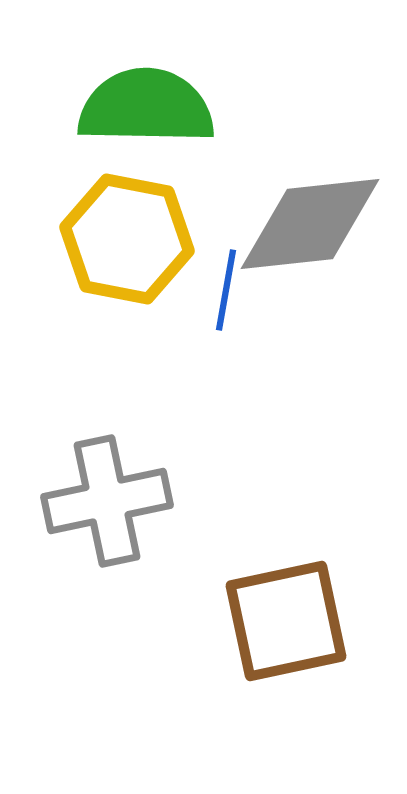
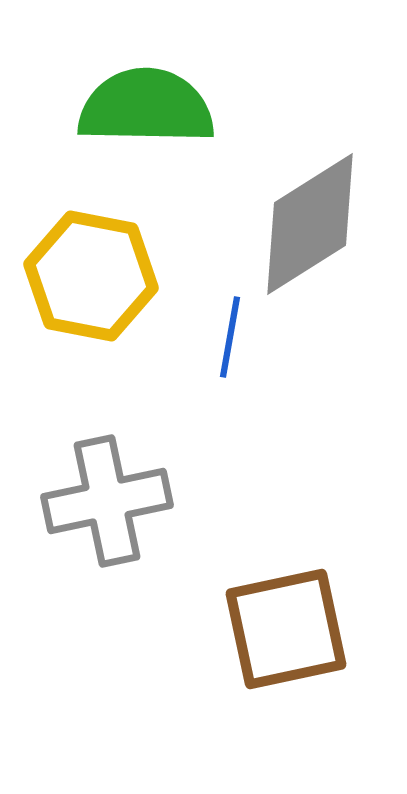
gray diamond: rotated 26 degrees counterclockwise
yellow hexagon: moved 36 px left, 37 px down
blue line: moved 4 px right, 47 px down
brown square: moved 8 px down
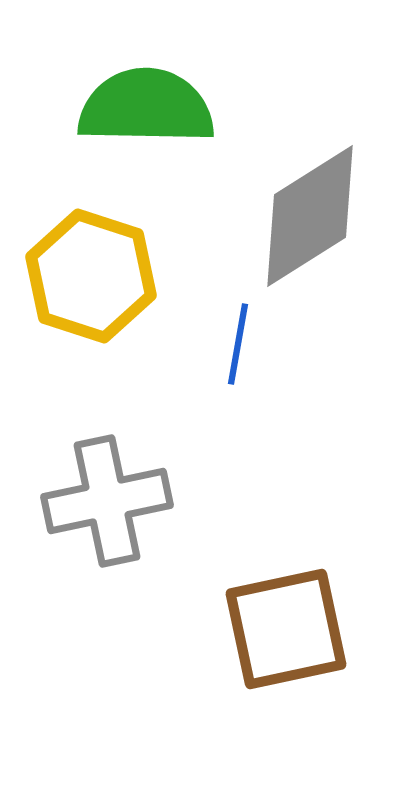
gray diamond: moved 8 px up
yellow hexagon: rotated 7 degrees clockwise
blue line: moved 8 px right, 7 px down
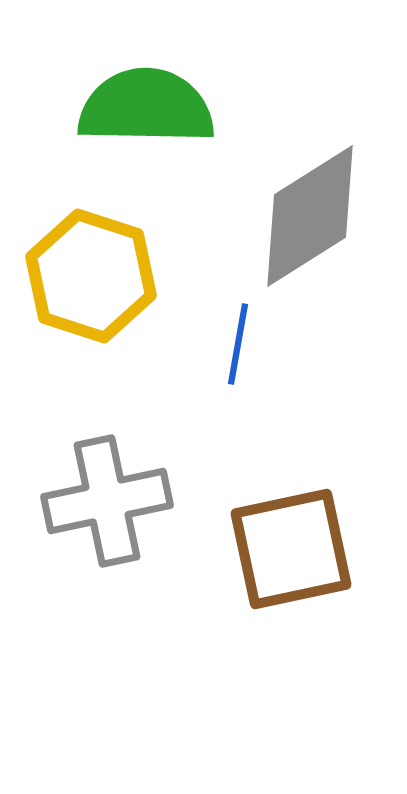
brown square: moved 5 px right, 80 px up
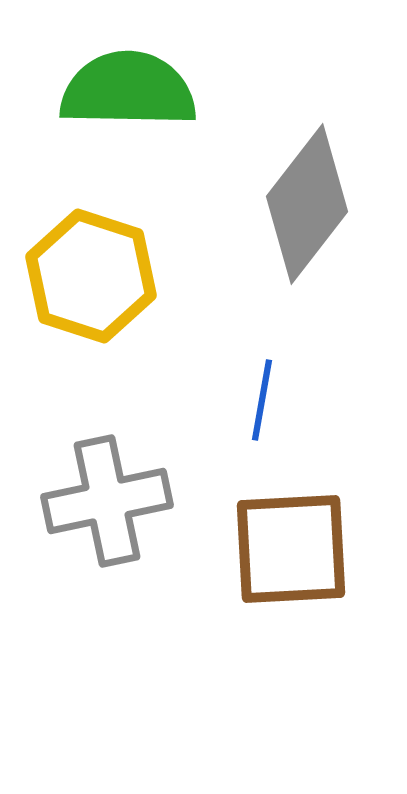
green semicircle: moved 18 px left, 17 px up
gray diamond: moved 3 px left, 12 px up; rotated 20 degrees counterclockwise
blue line: moved 24 px right, 56 px down
brown square: rotated 9 degrees clockwise
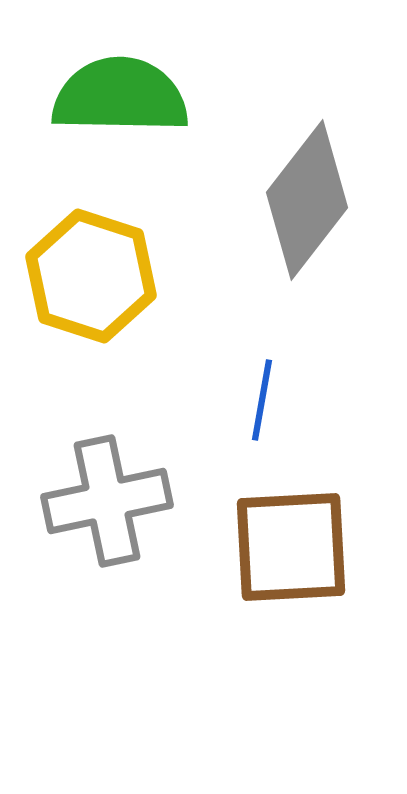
green semicircle: moved 8 px left, 6 px down
gray diamond: moved 4 px up
brown square: moved 2 px up
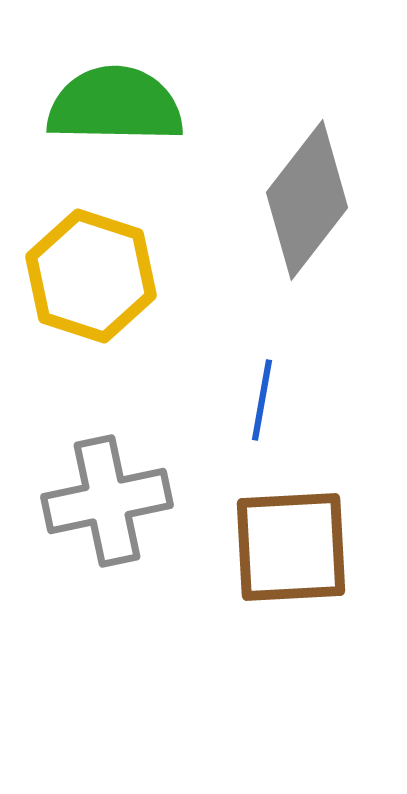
green semicircle: moved 5 px left, 9 px down
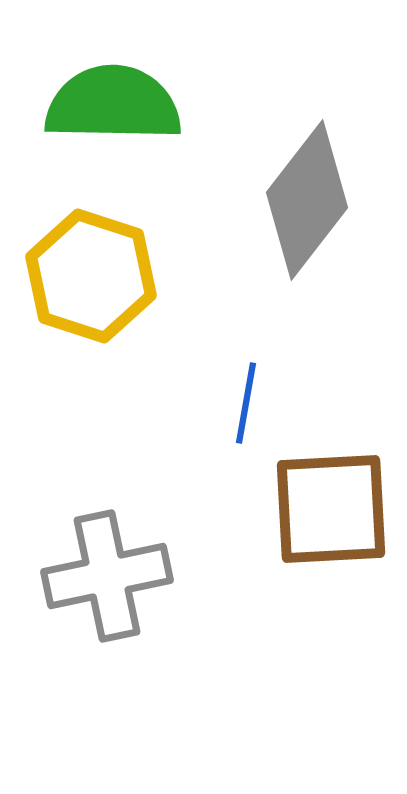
green semicircle: moved 2 px left, 1 px up
blue line: moved 16 px left, 3 px down
gray cross: moved 75 px down
brown square: moved 40 px right, 38 px up
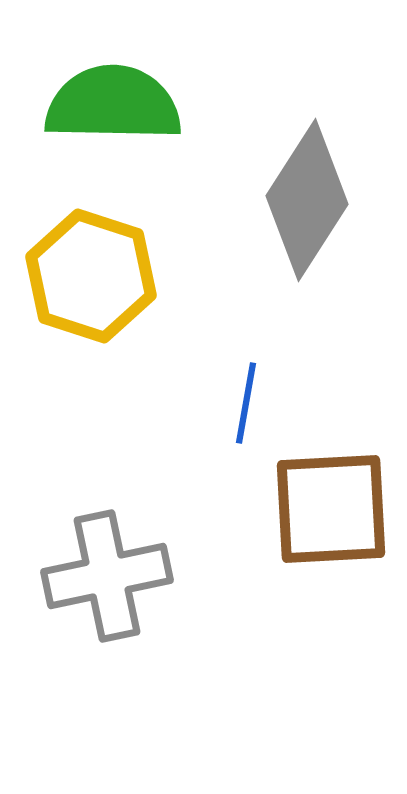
gray diamond: rotated 5 degrees counterclockwise
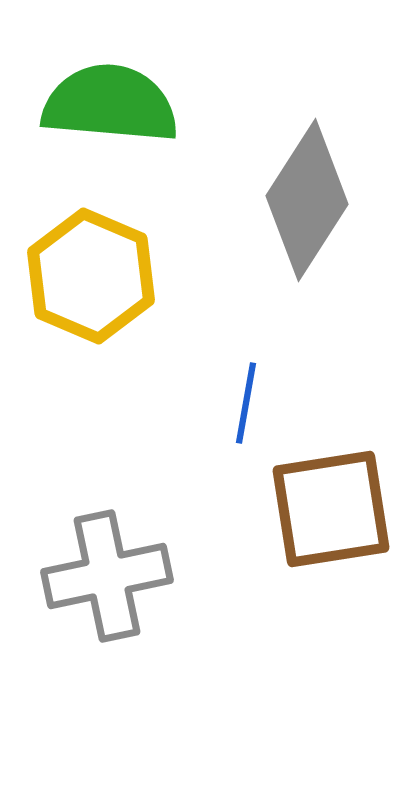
green semicircle: moved 3 px left; rotated 4 degrees clockwise
yellow hexagon: rotated 5 degrees clockwise
brown square: rotated 6 degrees counterclockwise
